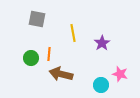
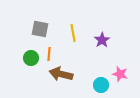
gray square: moved 3 px right, 10 px down
purple star: moved 3 px up
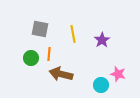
yellow line: moved 1 px down
pink star: moved 2 px left
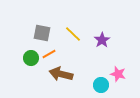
gray square: moved 2 px right, 4 px down
yellow line: rotated 36 degrees counterclockwise
orange line: rotated 56 degrees clockwise
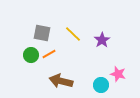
green circle: moved 3 px up
brown arrow: moved 7 px down
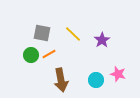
brown arrow: moved 1 px up; rotated 115 degrees counterclockwise
cyan circle: moved 5 px left, 5 px up
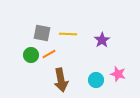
yellow line: moved 5 px left; rotated 42 degrees counterclockwise
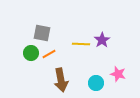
yellow line: moved 13 px right, 10 px down
green circle: moved 2 px up
cyan circle: moved 3 px down
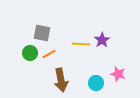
green circle: moved 1 px left
